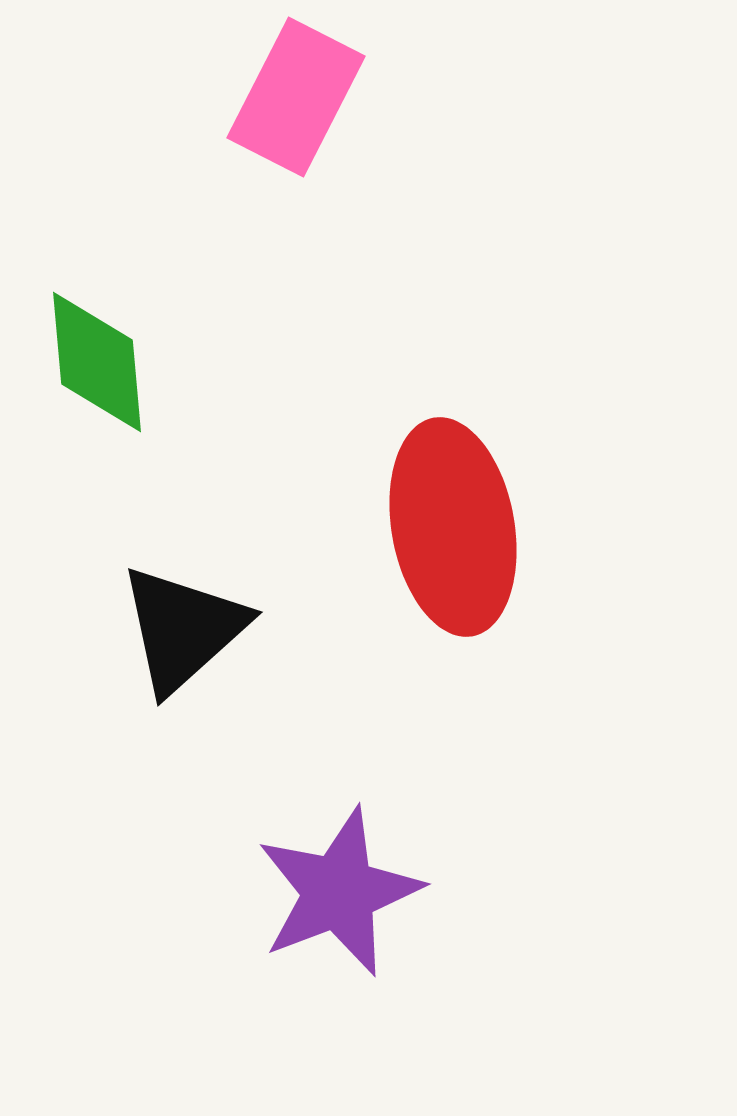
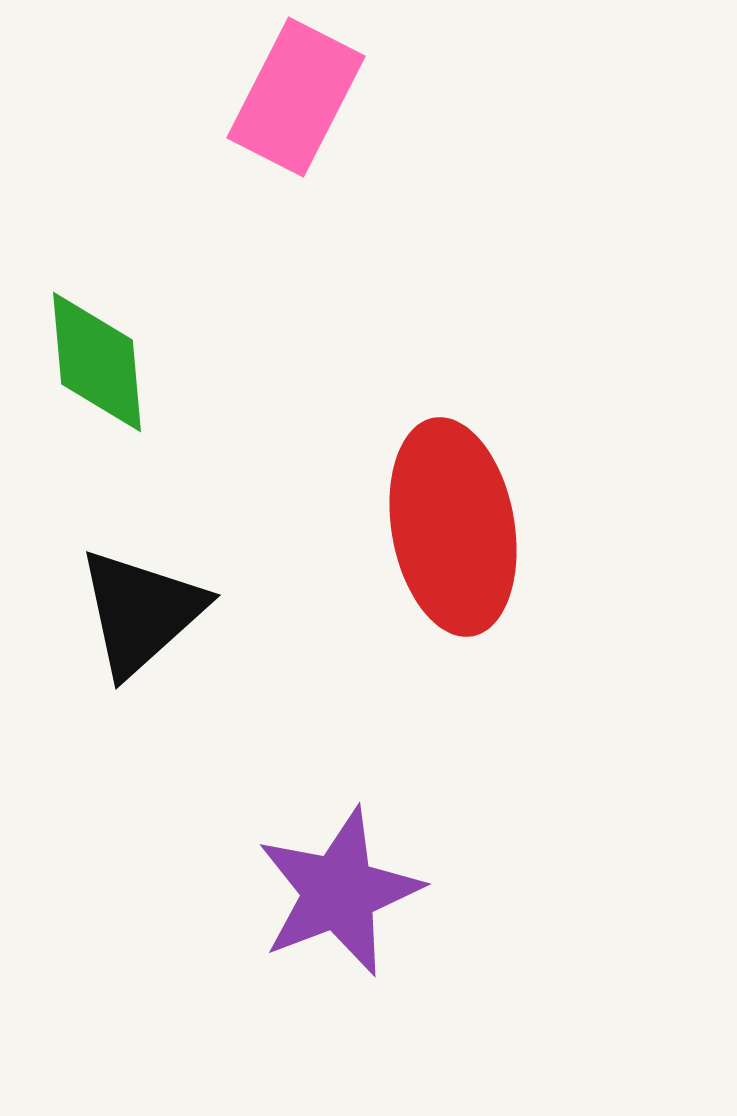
black triangle: moved 42 px left, 17 px up
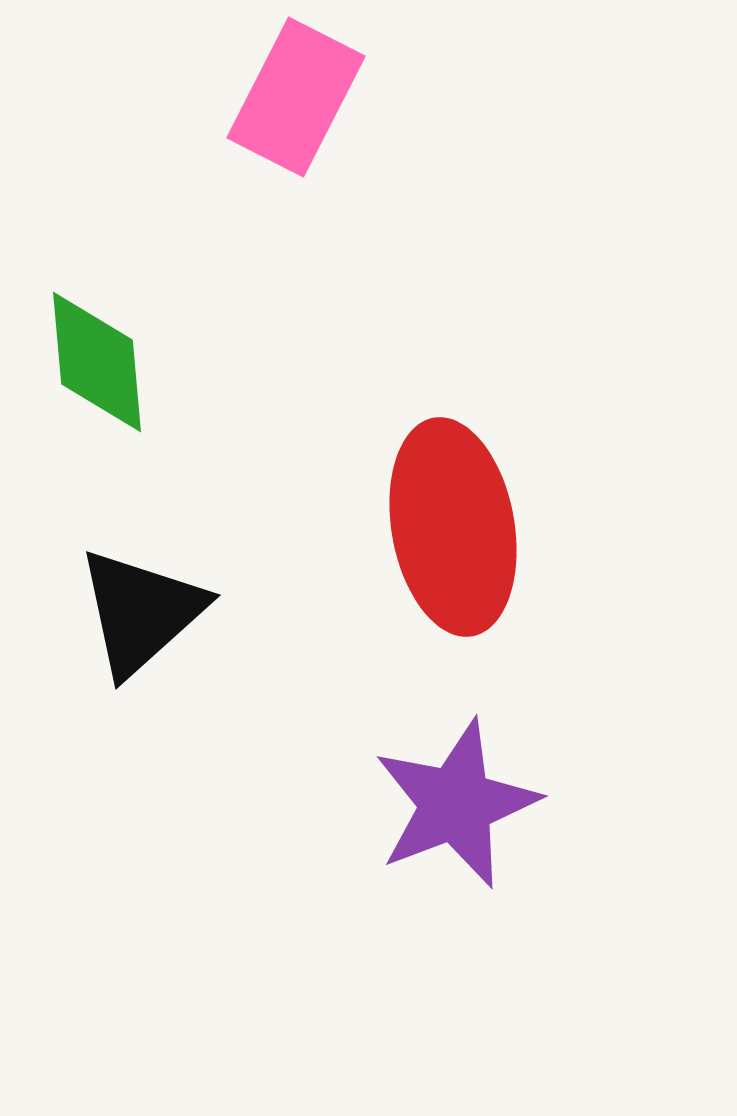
purple star: moved 117 px right, 88 px up
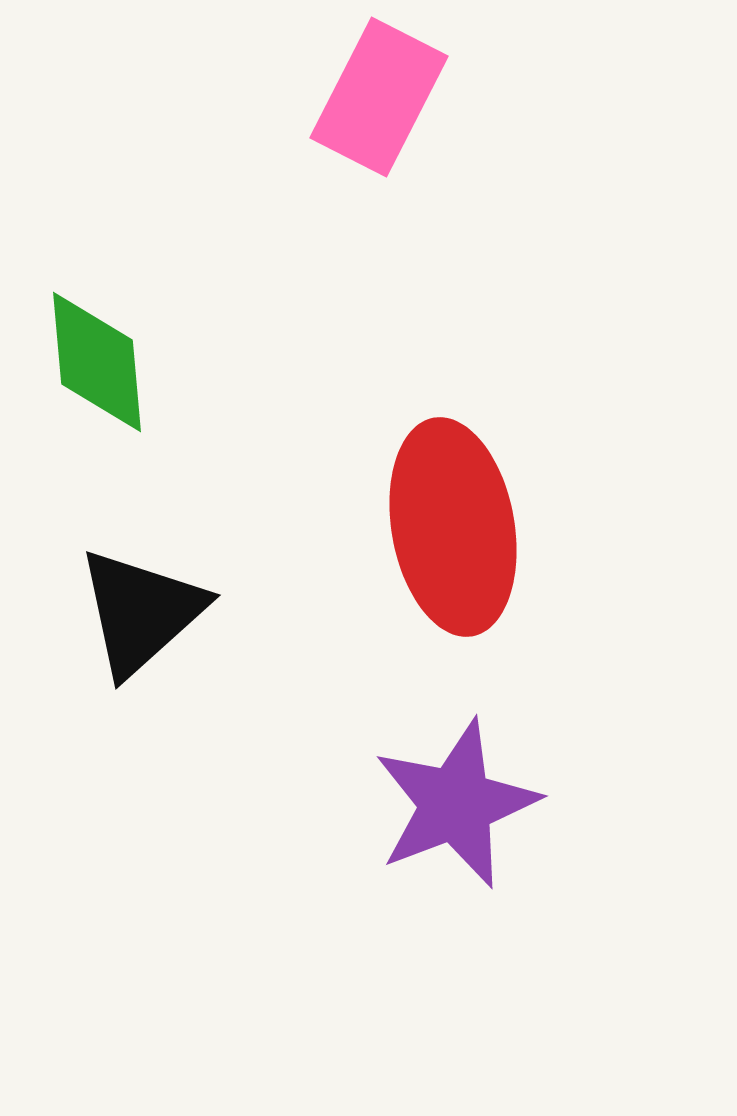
pink rectangle: moved 83 px right
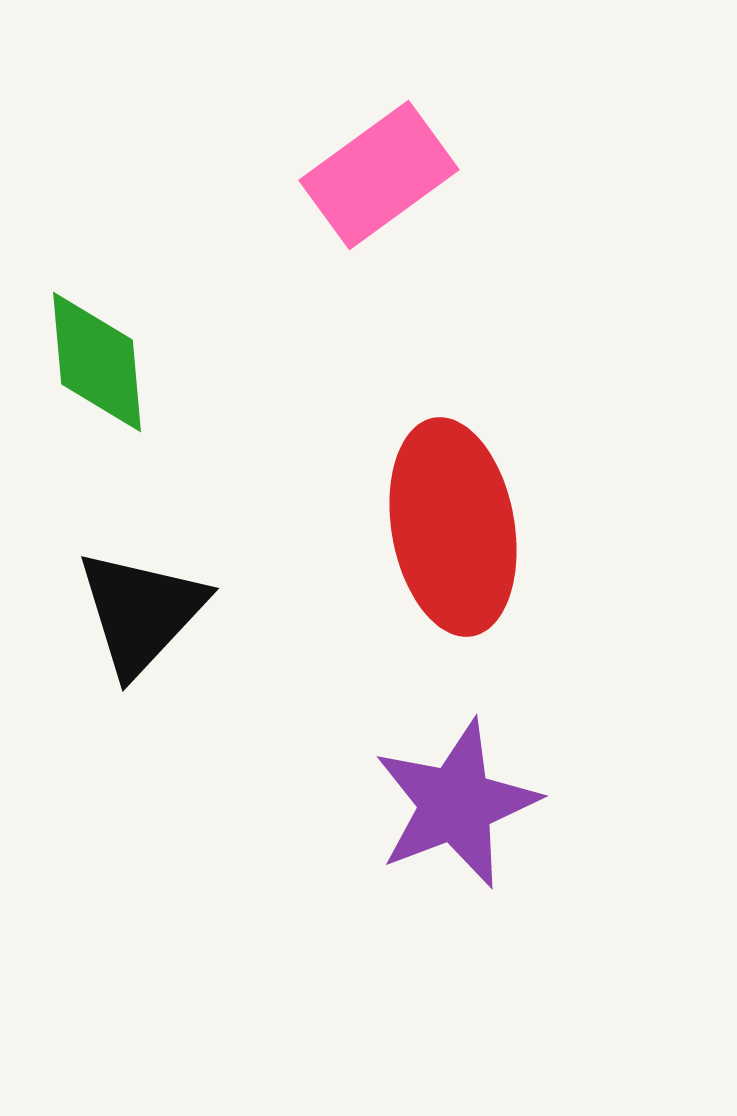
pink rectangle: moved 78 px down; rotated 27 degrees clockwise
black triangle: rotated 5 degrees counterclockwise
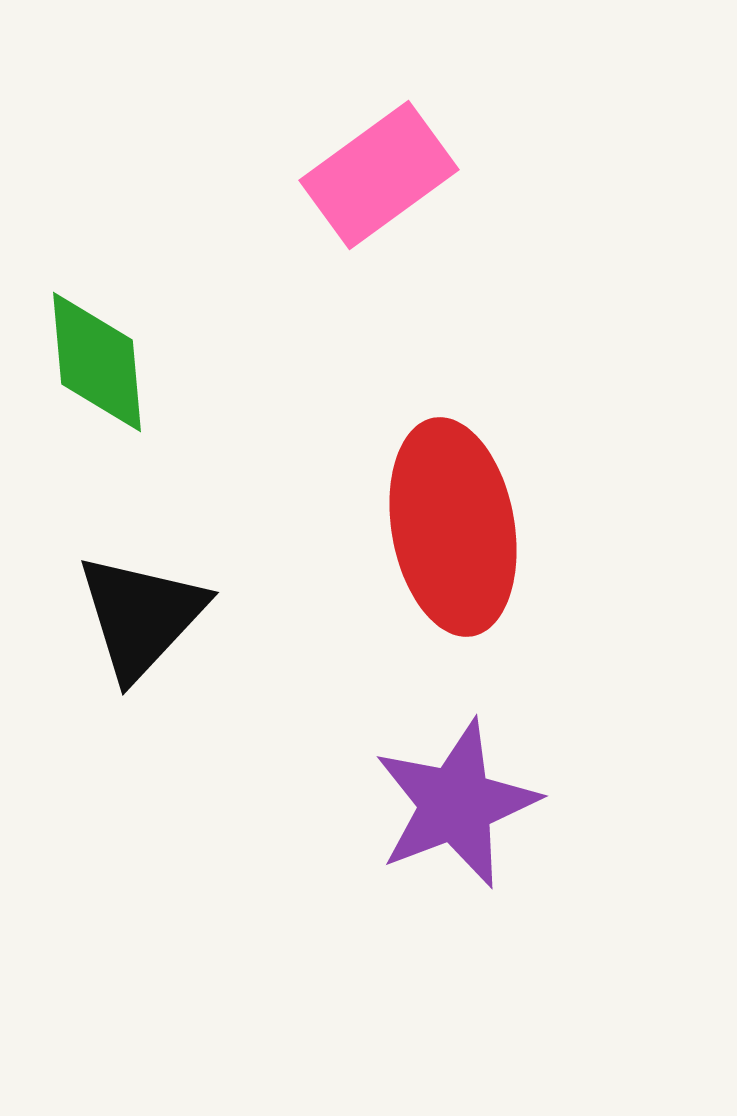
black triangle: moved 4 px down
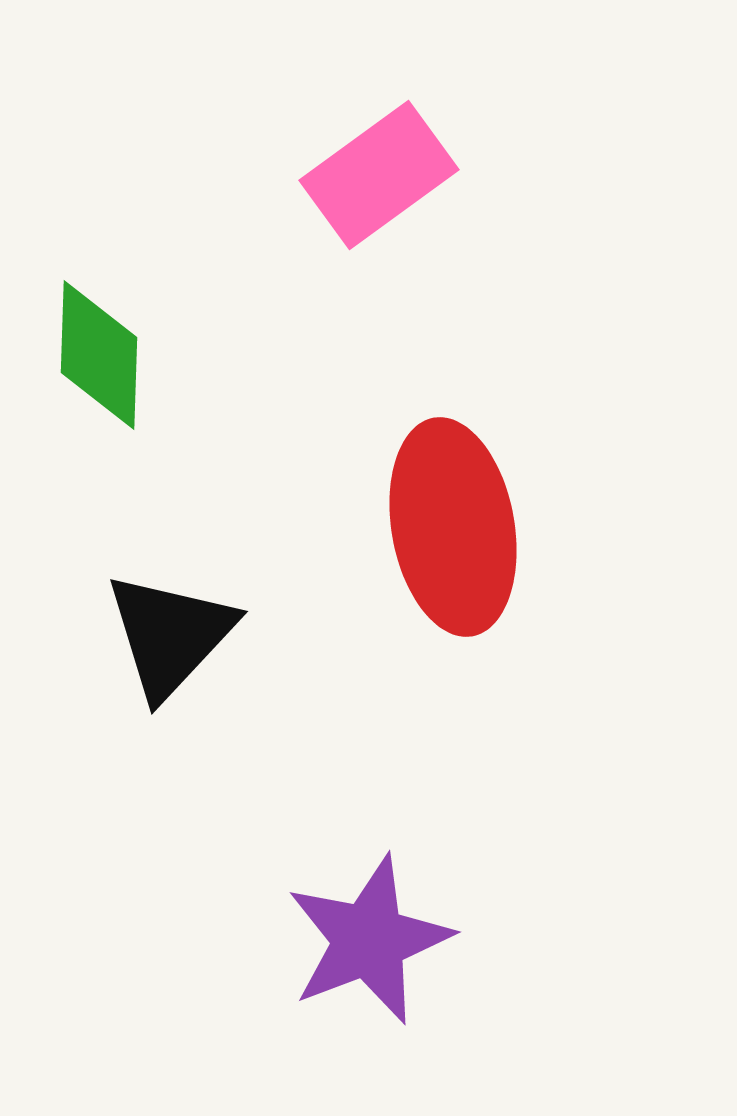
green diamond: moved 2 px right, 7 px up; rotated 7 degrees clockwise
black triangle: moved 29 px right, 19 px down
purple star: moved 87 px left, 136 px down
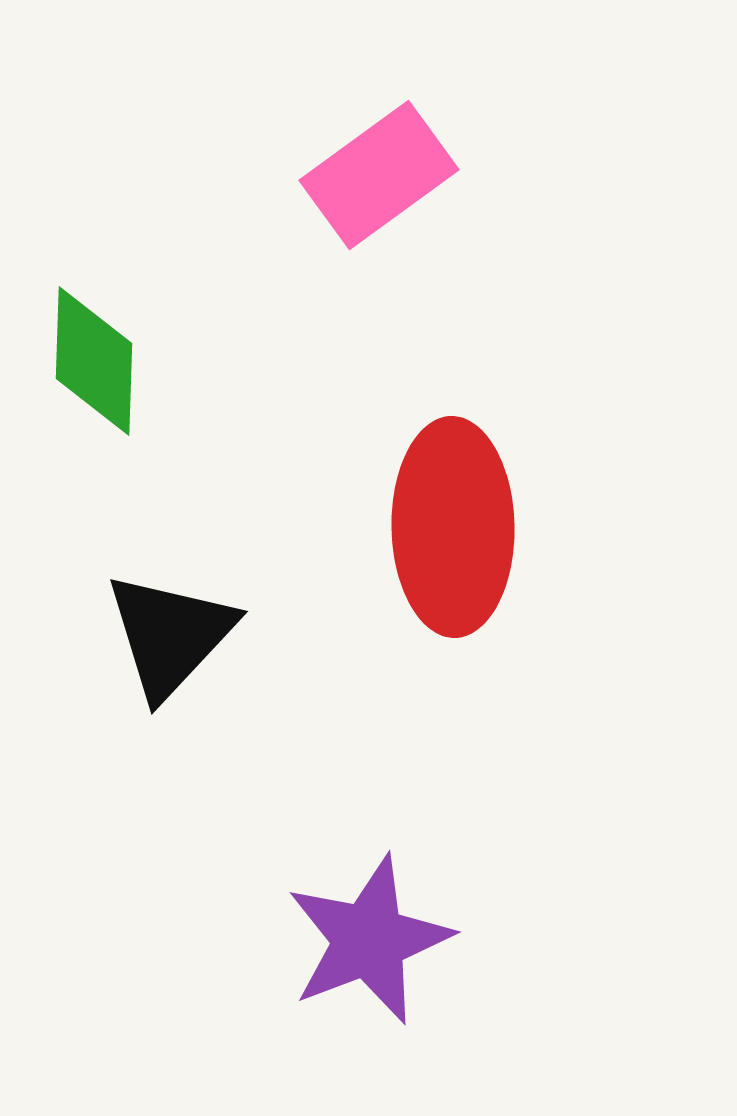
green diamond: moved 5 px left, 6 px down
red ellipse: rotated 9 degrees clockwise
